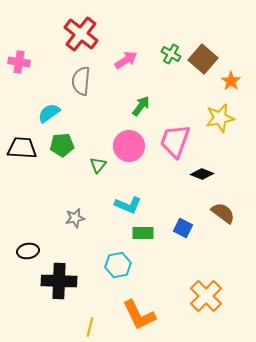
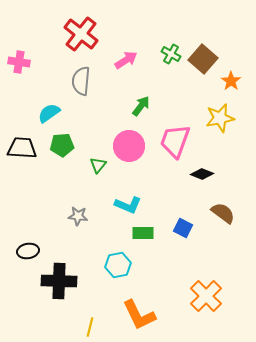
gray star: moved 3 px right, 2 px up; rotated 18 degrees clockwise
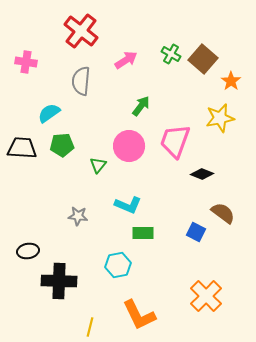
red cross: moved 3 px up
pink cross: moved 7 px right
blue square: moved 13 px right, 4 px down
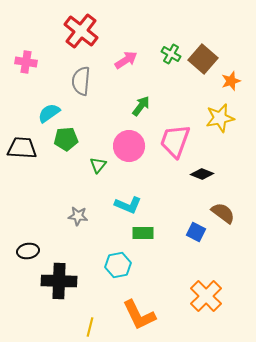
orange star: rotated 18 degrees clockwise
green pentagon: moved 4 px right, 6 px up
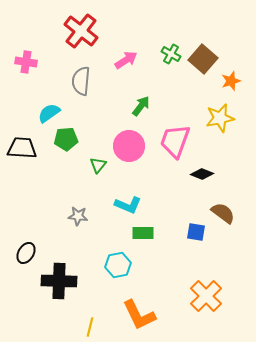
blue square: rotated 18 degrees counterclockwise
black ellipse: moved 2 px left, 2 px down; rotated 50 degrees counterclockwise
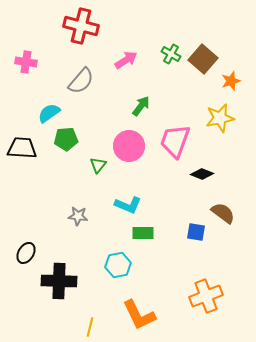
red cross: moved 5 px up; rotated 24 degrees counterclockwise
gray semicircle: rotated 144 degrees counterclockwise
orange cross: rotated 24 degrees clockwise
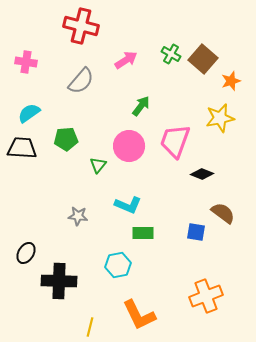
cyan semicircle: moved 20 px left
